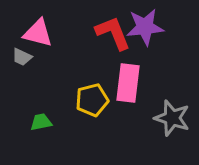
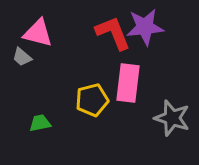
gray trapezoid: rotated 15 degrees clockwise
green trapezoid: moved 1 px left, 1 px down
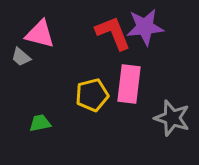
pink triangle: moved 2 px right, 1 px down
gray trapezoid: moved 1 px left
pink rectangle: moved 1 px right, 1 px down
yellow pentagon: moved 5 px up
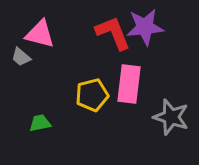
gray star: moved 1 px left, 1 px up
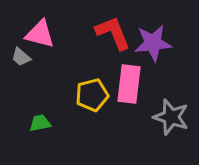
purple star: moved 8 px right, 16 px down
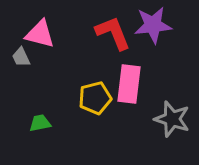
purple star: moved 18 px up
gray trapezoid: rotated 25 degrees clockwise
yellow pentagon: moved 3 px right, 3 px down
gray star: moved 1 px right, 2 px down
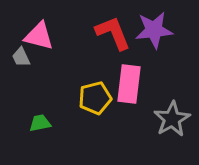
purple star: moved 1 px right, 5 px down
pink triangle: moved 1 px left, 2 px down
gray star: rotated 24 degrees clockwise
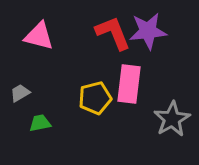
purple star: moved 6 px left, 1 px down
gray trapezoid: moved 1 px left, 36 px down; rotated 85 degrees clockwise
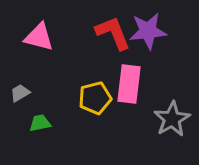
pink triangle: moved 1 px down
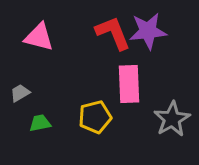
pink rectangle: rotated 9 degrees counterclockwise
yellow pentagon: moved 19 px down
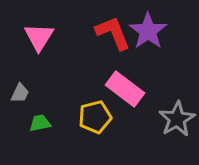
purple star: rotated 30 degrees counterclockwise
pink triangle: rotated 48 degrees clockwise
pink rectangle: moved 4 px left, 5 px down; rotated 51 degrees counterclockwise
gray trapezoid: rotated 145 degrees clockwise
gray star: moved 5 px right
